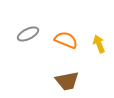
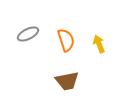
orange semicircle: rotated 50 degrees clockwise
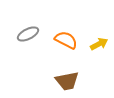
orange semicircle: rotated 45 degrees counterclockwise
yellow arrow: rotated 84 degrees clockwise
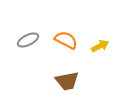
gray ellipse: moved 6 px down
yellow arrow: moved 1 px right, 2 px down
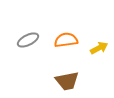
orange semicircle: rotated 35 degrees counterclockwise
yellow arrow: moved 1 px left, 2 px down
